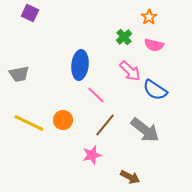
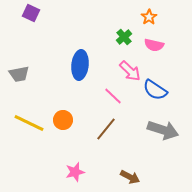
purple square: moved 1 px right
pink line: moved 17 px right, 1 px down
brown line: moved 1 px right, 4 px down
gray arrow: moved 18 px right; rotated 20 degrees counterclockwise
pink star: moved 17 px left, 17 px down
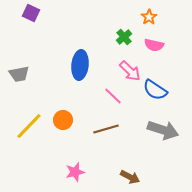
yellow line: moved 3 px down; rotated 72 degrees counterclockwise
brown line: rotated 35 degrees clockwise
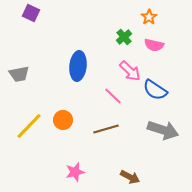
blue ellipse: moved 2 px left, 1 px down
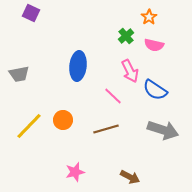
green cross: moved 2 px right, 1 px up
pink arrow: rotated 20 degrees clockwise
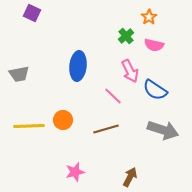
purple square: moved 1 px right
yellow line: rotated 44 degrees clockwise
brown arrow: rotated 90 degrees counterclockwise
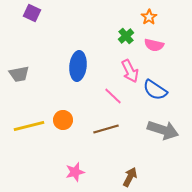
yellow line: rotated 12 degrees counterclockwise
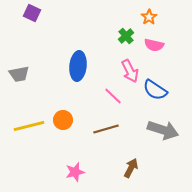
brown arrow: moved 1 px right, 9 px up
